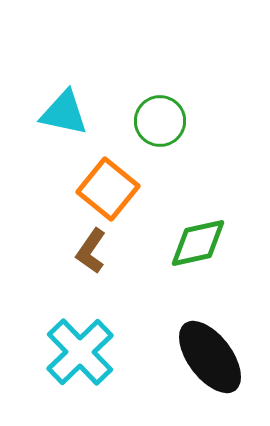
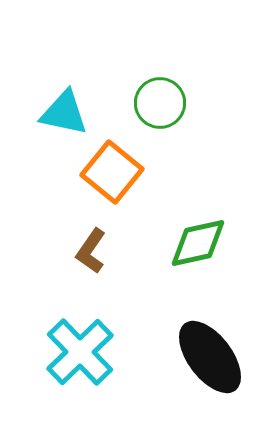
green circle: moved 18 px up
orange square: moved 4 px right, 17 px up
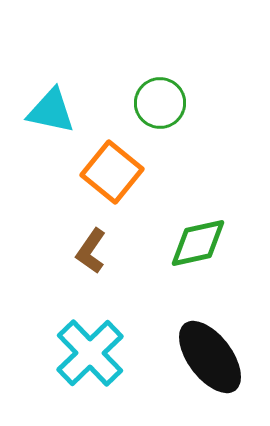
cyan triangle: moved 13 px left, 2 px up
cyan cross: moved 10 px right, 1 px down
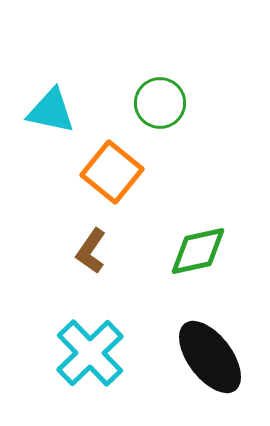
green diamond: moved 8 px down
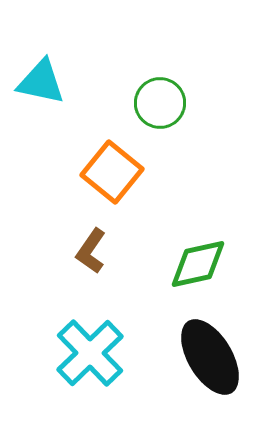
cyan triangle: moved 10 px left, 29 px up
green diamond: moved 13 px down
black ellipse: rotated 6 degrees clockwise
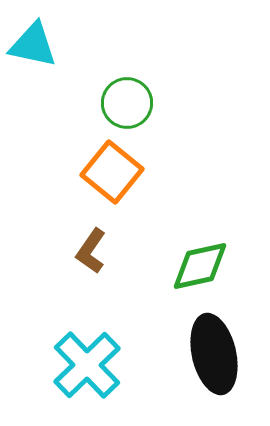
cyan triangle: moved 8 px left, 37 px up
green circle: moved 33 px left
green diamond: moved 2 px right, 2 px down
cyan cross: moved 3 px left, 12 px down
black ellipse: moved 4 px right, 3 px up; rotated 18 degrees clockwise
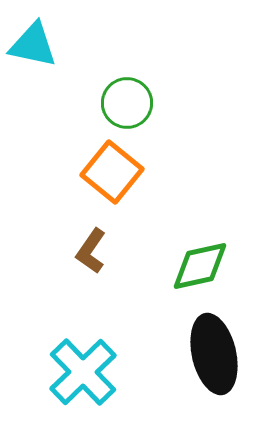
cyan cross: moved 4 px left, 7 px down
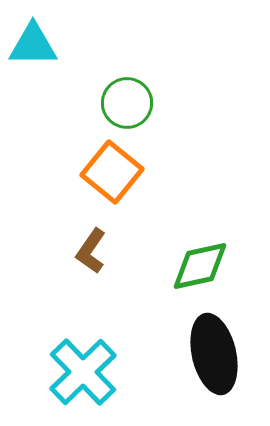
cyan triangle: rotated 12 degrees counterclockwise
